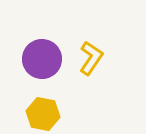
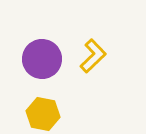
yellow L-shape: moved 2 px right, 2 px up; rotated 12 degrees clockwise
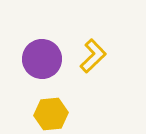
yellow hexagon: moved 8 px right; rotated 16 degrees counterclockwise
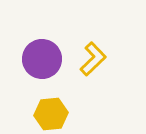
yellow L-shape: moved 3 px down
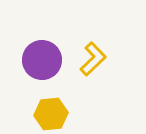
purple circle: moved 1 px down
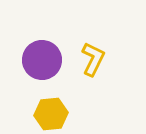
yellow L-shape: rotated 20 degrees counterclockwise
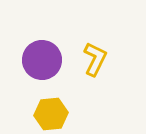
yellow L-shape: moved 2 px right
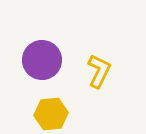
yellow L-shape: moved 4 px right, 12 px down
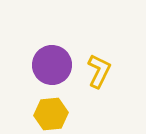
purple circle: moved 10 px right, 5 px down
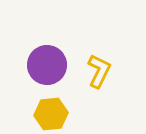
purple circle: moved 5 px left
